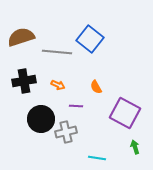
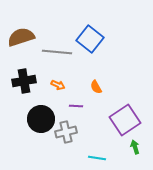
purple square: moved 7 px down; rotated 28 degrees clockwise
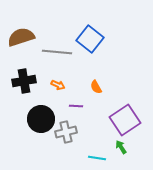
green arrow: moved 14 px left; rotated 16 degrees counterclockwise
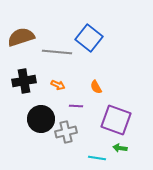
blue square: moved 1 px left, 1 px up
purple square: moved 9 px left; rotated 36 degrees counterclockwise
green arrow: moved 1 px left, 1 px down; rotated 48 degrees counterclockwise
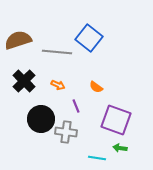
brown semicircle: moved 3 px left, 3 px down
black cross: rotated 35 degrees counterclockwise
orange semicircle: rotated 24 degrees counterclockwise
purple line: rotated 64 degrees clockwise
gray cross: rotated 20 degrees clockwise
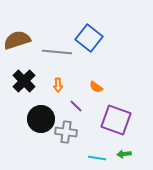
brown semicircle: moved 1 px left
orange arrow: rotated 64 degrees clockwise
purple line: rotated 24 degrees counterclockwise
green arrow: moved 4 px right, 6 px down; rotated 16 degrees counterclockwise
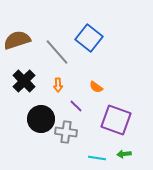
gray line: rotated 44 degrees clockwise
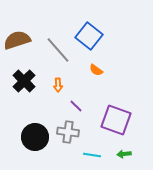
blue square: moved 2 px up
gray line: moved 1 px right, 2 px up
orange semicircle: moved 17 px up
black circle: moved 6 px left, 18 px down
gray cross: moved 2 px right
cyan line: moved 5 px left, 3 px up
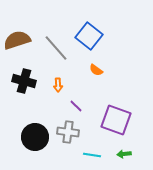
gray line: moved 2 px left, 2 px up
black cross: rotated 30 degrees counterclockwise
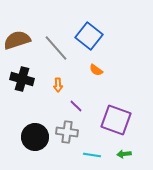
black cross: moved 2 px left, 2 px up
gray cross: moved 1 px left
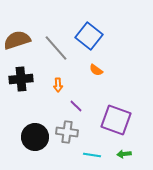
black cross: moved 1 px left; rotated 20 degrees counterclockwise
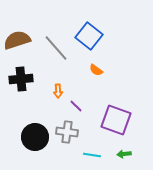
orange arrow: moved 6 px down
